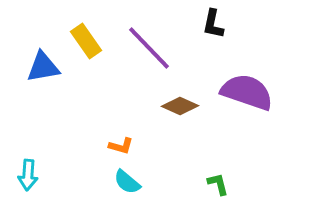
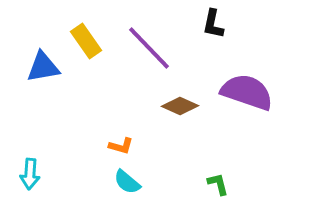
cyan arrow: moved 2 px right, 1 px up
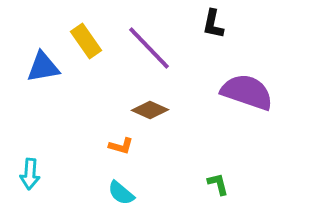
brown diamond: moved 30 px left, 4 px down
cyan semicircle: moved 6 px left, 11 px down
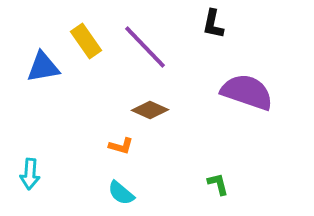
purple line: moved 4 px left, 1 px up
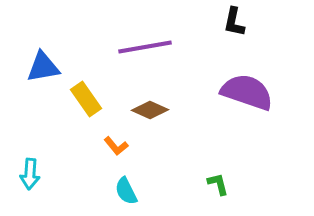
black L-shape: moved 21 px right, 2 px up
yellow rectangle: moved 58 px down
purple line: rotated 56 degrees counterclockwise
orange L-shape: moved 5 px left; rotated 35 degrees clockwise
cyan semicircle: moved 5 px right, 2 px up; rotated 24 degrees clockwise
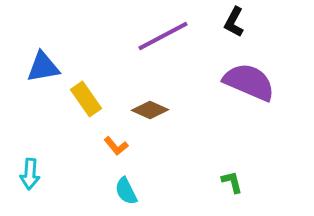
black L-shape: rotated 16 degrees clockwise
purple line: moved 18 px right, 11 px up; rotated 18 degrees counterclockwise
purple semicircle: moved 2 px right, 10 px up; rotated 4 degrees clockwise
green L-shape: moved 14 px right, 2 px up
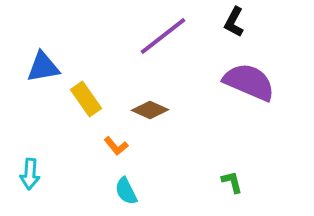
purple line: rotated 10 degrees counterclockwise
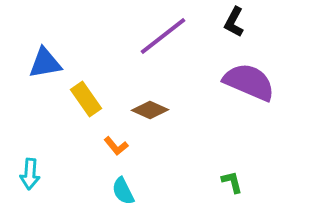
blue triangle: moved 2 px right, 4 px up
cyan semicircle: moved 3 px left
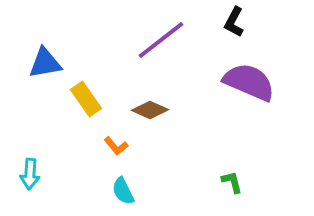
purple line: moved 2 px left, 4 px down
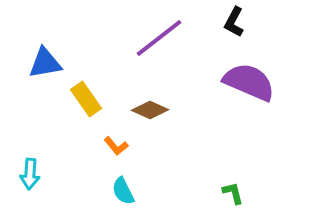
purple line: moved 2 px left, 2 px up
green L-shape: moved 1 px right, 11 px down
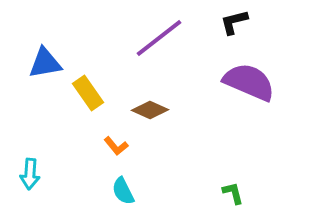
black L-shape: rotated 48 degrees clockwise
yellow rectangle: moved 2 px right, 6 px up
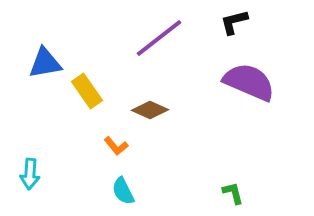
yellow rectangle: moved 1 px left, 2 px up
